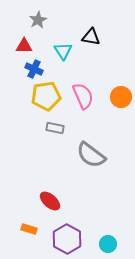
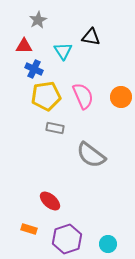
purple hexagon: rotated 12 degrees clockwise
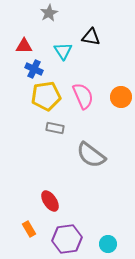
gray star: moved 11 px right, 7 px up
red ellipse: rotated 15 degrees clockwise
orange rectangle: rotated 42 degrees clockwise
purple hexagon: rotated 12 degrees clockwise
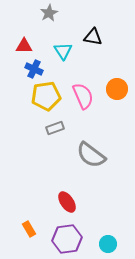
black triangle: moved 2 px right
orange circle: moved 4 px left, 8 px up
gray rectangle: rotated 30 degrees counterclockwise
red ellipse: moved 17 px right, 1 px down
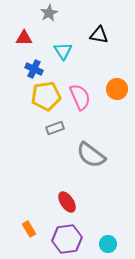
black triangle: moved 6 px right, 2 px up
red triangle: moved 8 px up
pink semicircle: moved 3 px left, 1 px down
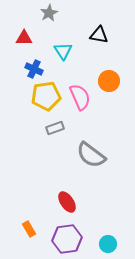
orange circle: moved 8 px left, 8 px up
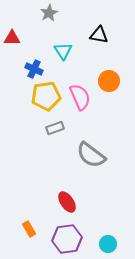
red triangle: moved 12 px left
